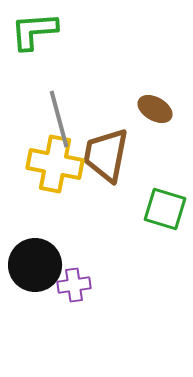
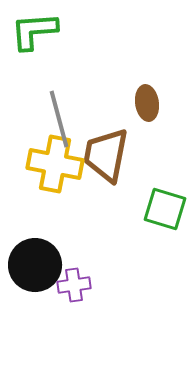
brown ellipse: moved 8 px left, 6 px up; rotated 52 degrees clockwise
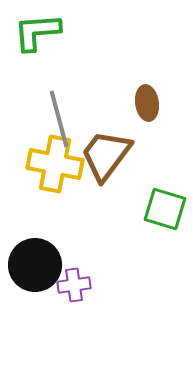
green L-shape: moved 3 px right, 1 px down
brown trapezoid: rotated 26 degrees clockwise
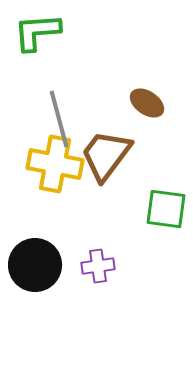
brown ellipse: rotated 48 degrees counterclockwise
green square: moved 1 px right; rotated 9 degrees counterclockwise
purple cross: moved 24 px right, 19 px up
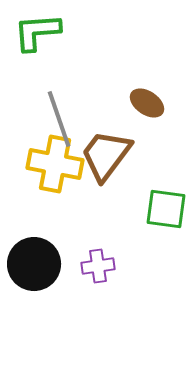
gray line: rotated 4 degrees counterclockwise
black circle: moved 1 px left, 1 px up
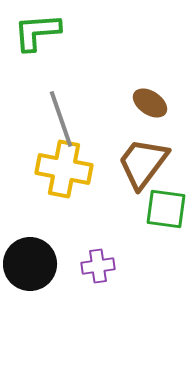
brown ellipse: moved 3 px right
gray line: moved 2 px right
brown trapezoid: moved 37 px right, 8 px down
yellow cross: moved 9 px right, 5 px down
black circle: moved 4 px left
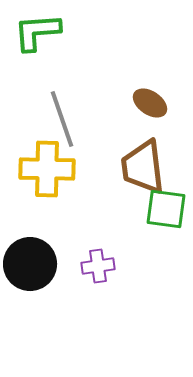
gray line: moved 1 px right
brown trapezoid: moved 4 px down; rotated 44 degrees counterclockwise
yellow cross: moved 17 px left; rotated 10 degrees counterclockwise
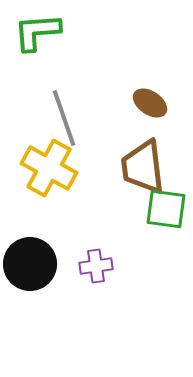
gray line: moved 2 px right, 1 px up
yellow cross: moved 2 px right, 1 px up; rotated 28 degrees clockwise
purple cross: moved 2 px left
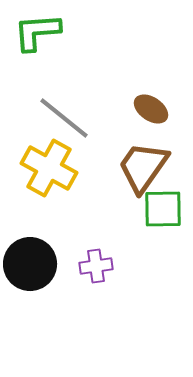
brown ellipse: moved 1 px right, 6 px down
gray line: rotated 32 degrees counterclockwise
brown trapezoid: rotated 42 degrees clockwise
green square: moved 3 px left; rotated 9 degrees counterclockwise
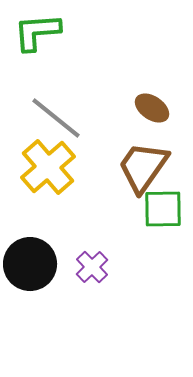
brown ellipse: moved 1 px right, 1 px up
gray line: moved 8 px left
yellow cross: moved 1 px left, 1 px up; rotated 20 degrees clockwise
purple cross: moved 4 px left, 1 px down; rotated 36 degrees counterclockwise
